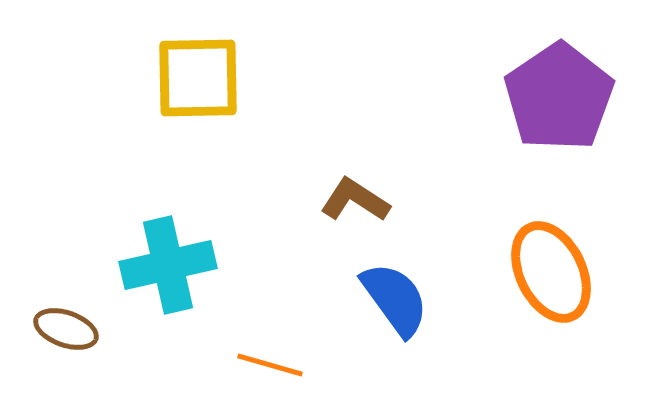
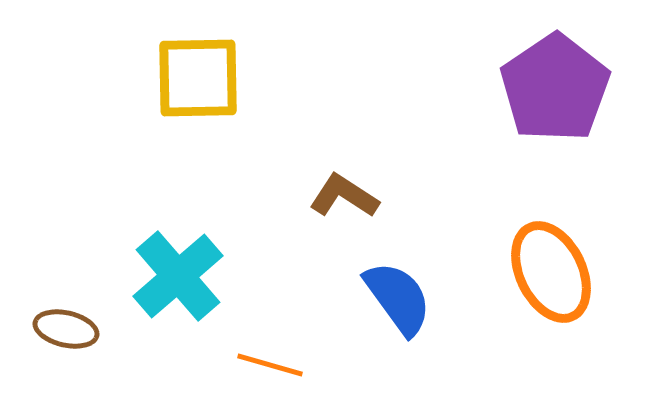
purple pentagon: moved 4 px left, 9 px up
brown L-shape: moved 11 px left, 4 px up
cyan cross: moved 10 px right, 11 px down; rotated 28 degrees counterclockwise
blue semicircle: moved 3 px right, 1 px up
brown ellipse: rotated 6 degrees counterclockwise
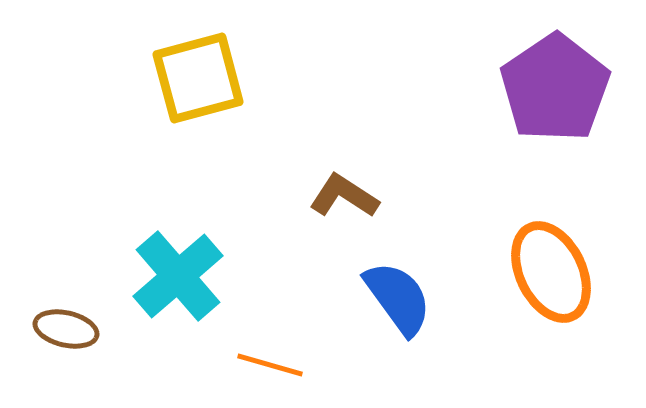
yellow square: rotated 14 degrees counterclockwise
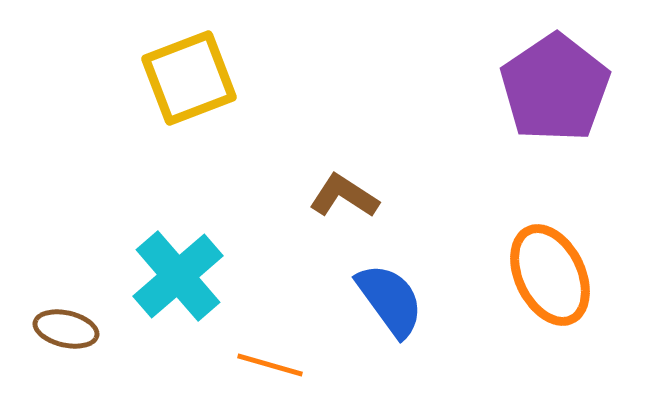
yellow square: moved 9 px left; rotated 6 degrees counterclockwise
orange ellipse: moved 1 px left, 3 px down
blue semicircle: moved 8 px left, 2 px down
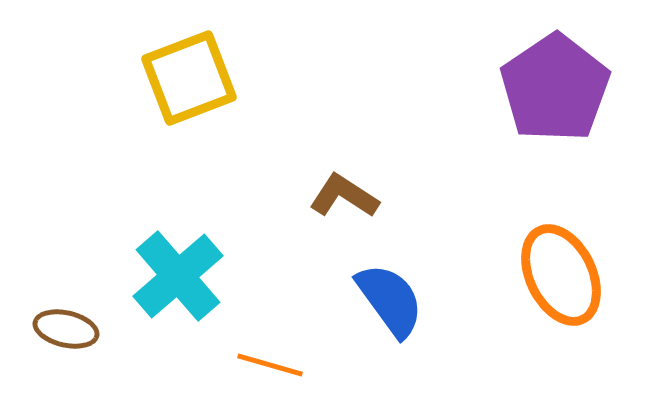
orange ellipse: moved 11 px right
